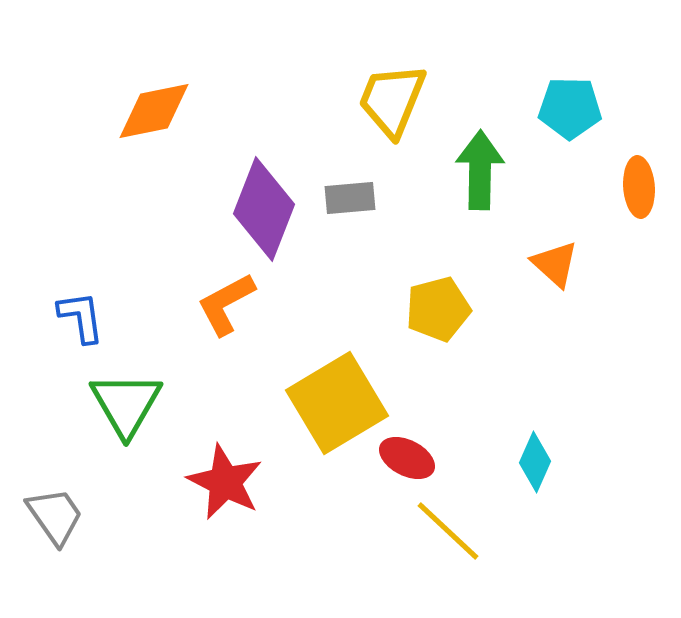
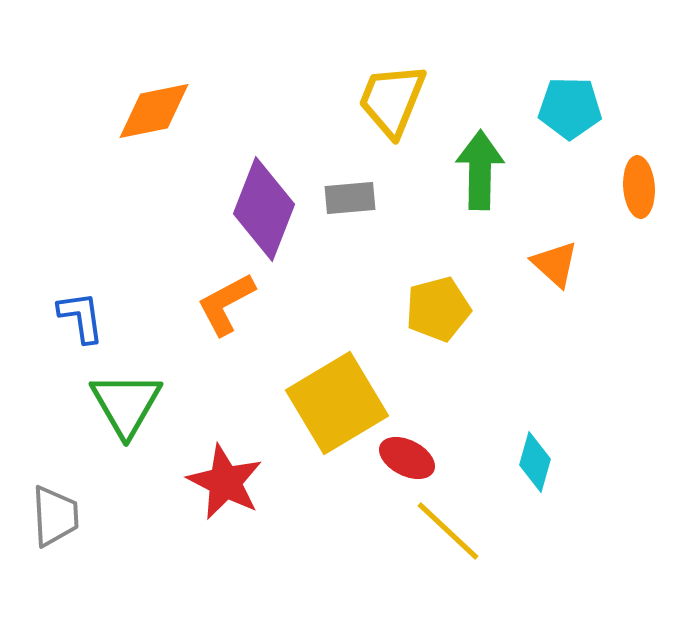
cyan diamond: rotated 8 degrees counterclockwise
gray trapezoid: rotated 32 degrees clockwise
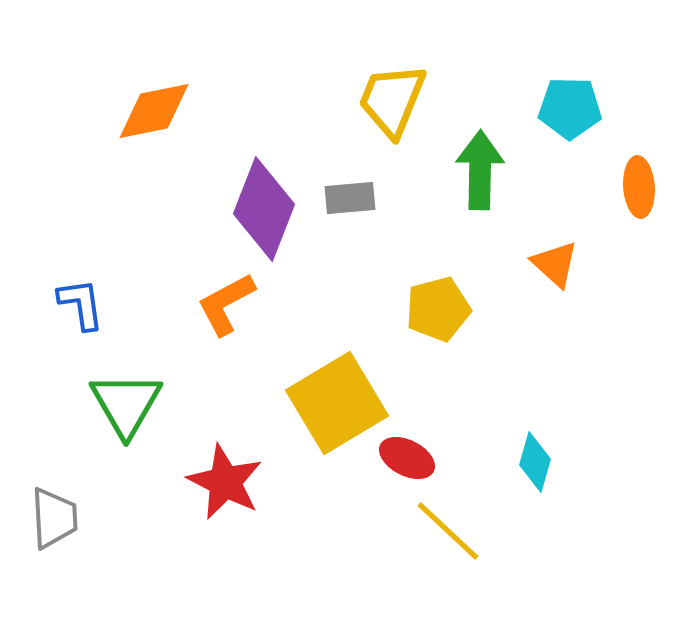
blue L-shape: moved 13 px up
gray trapezoid: moved 1 px left, 2 px down
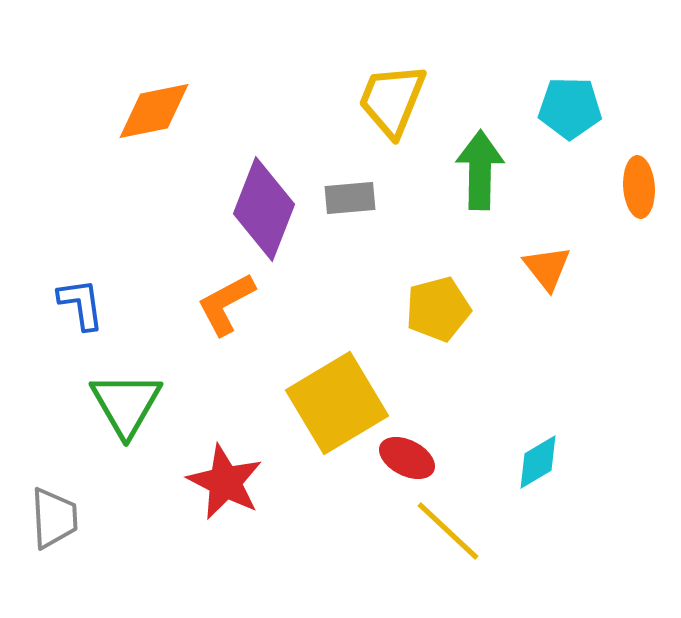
orange triangle: moved 8 px left, 4 px down; rotated 10 degrees clockwise
cyan diamond: moved 3 px right; rotated 44 degrees clockwise
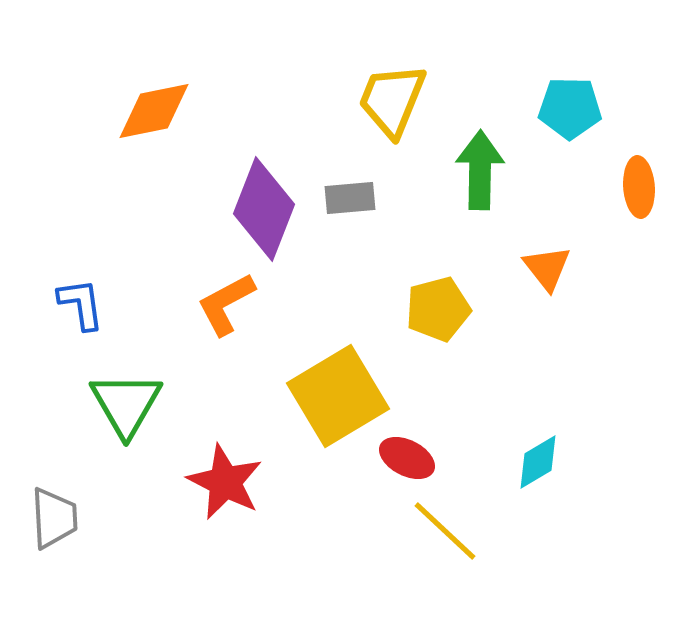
yellow square: moved 1 px right, 7 px up
yellow line: moved 3 px left
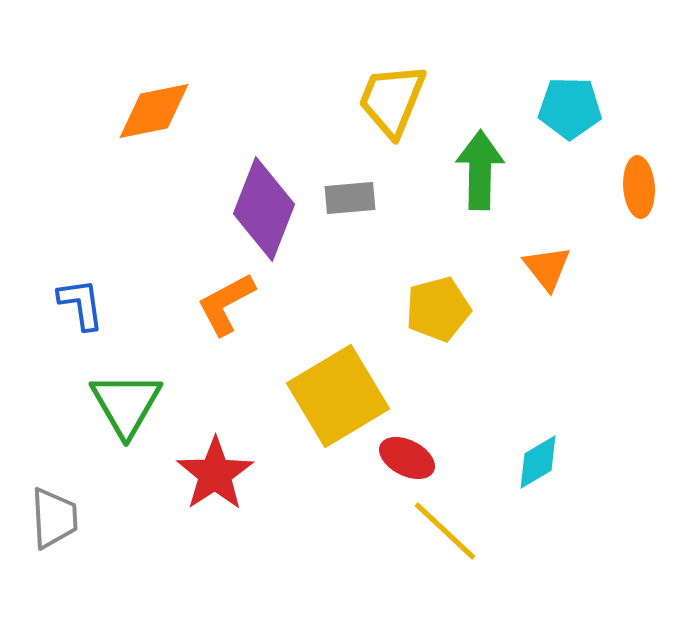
red star: moved 10 px left, 8 px up; rotated 12 degrees clockwise
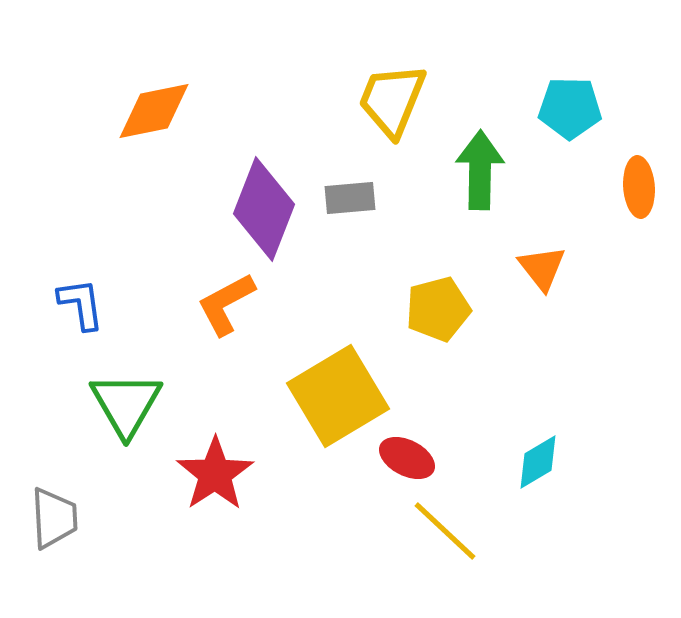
orange triangle: moved 5 px left
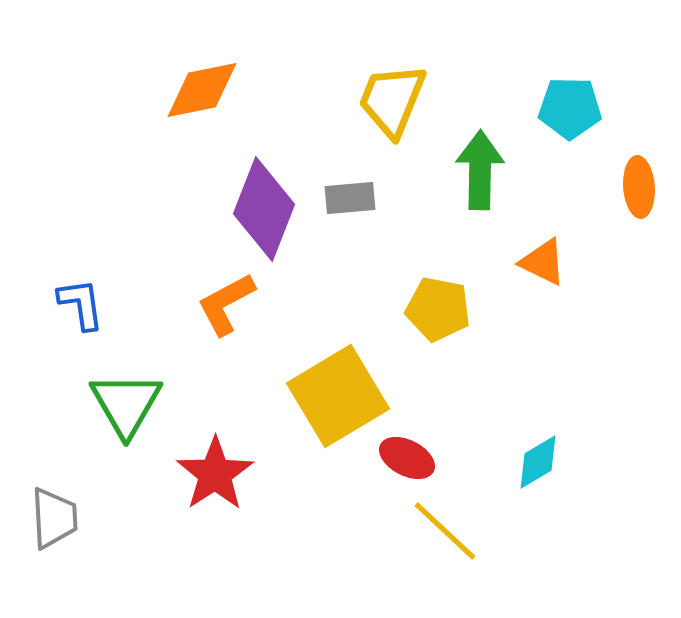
orange diamond: moved 48 px right, 21 px up
orange triangle: moved 1 px right, 6 px up; rotated 26 degrees counterclockwise
yellow pentagon: rotated 26 degrees clockwise
